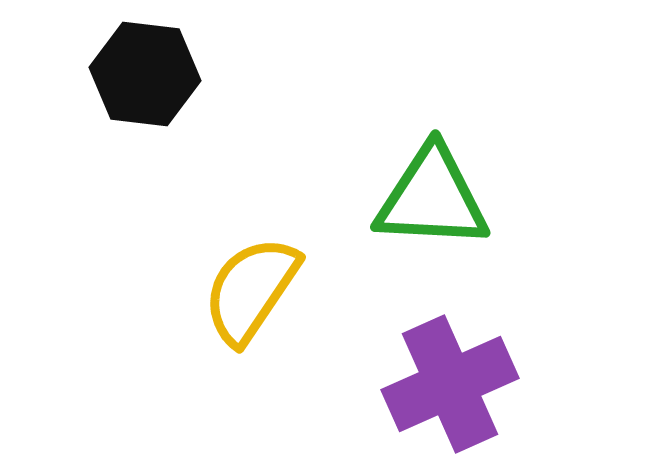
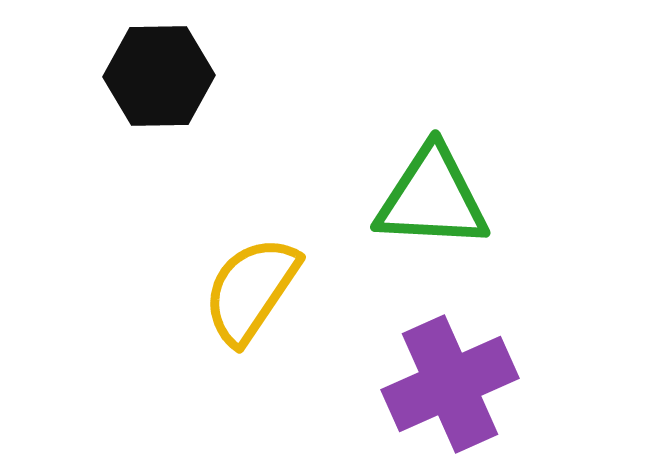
black hexagon: moved 14 px right, 2 px down; rotated 8 degrees counterclockwise
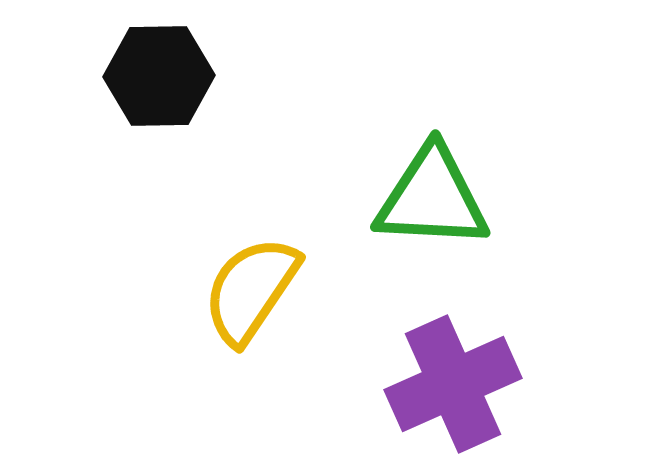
purple cross: moved 3 px right
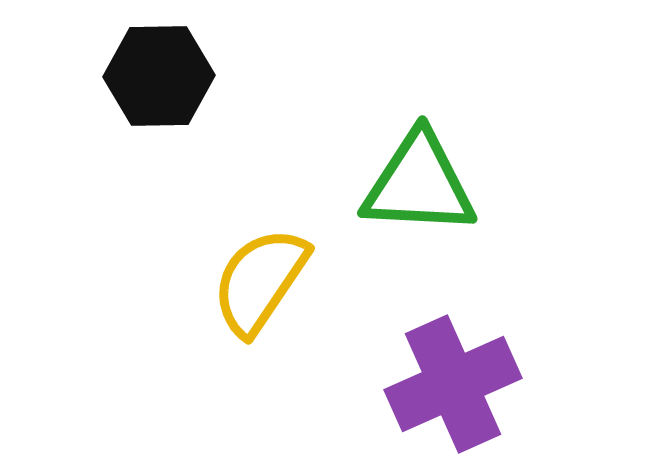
green triangle: moved 13 px left, 14 px up
yellow semicircle: moved 9 px right, 9 px up
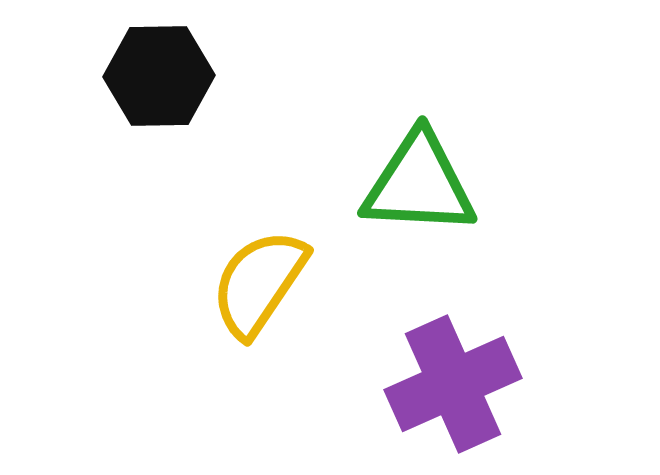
yellow semicircle: moved 1 px left, 2 px down
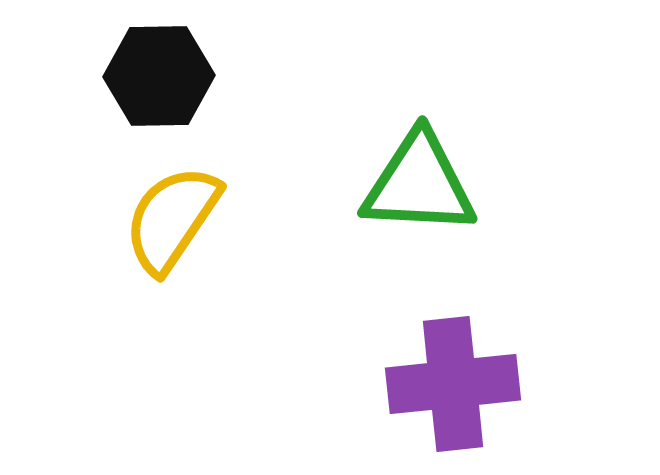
yellow semicircle: moved 87 px left, 64 px up
purple cross: rotated 18 degrees clockwise
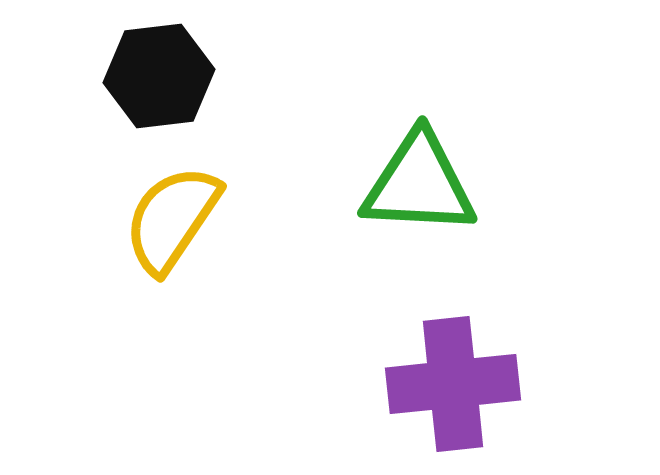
black hexagon: rotated 6 degrees counterclockwise
